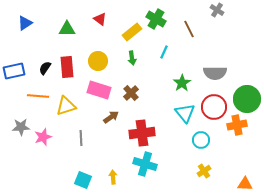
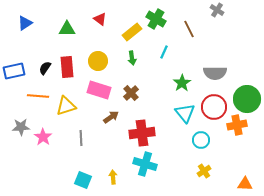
pink star: rotated 18 degrees counterclockwise
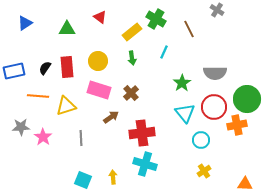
red triangle: moved 2 px up
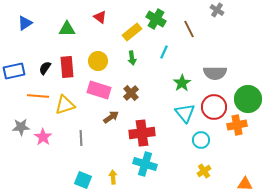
green circle: moved 1 px right
yellow triangle: moved 1 px left, 1 px up
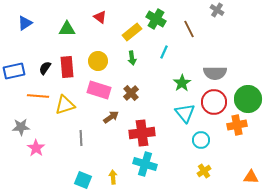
red circle: moved 5 px up
pink star: moved 7 px left, 11 px down
orange triangle: moved 6 px right, 7 px up
